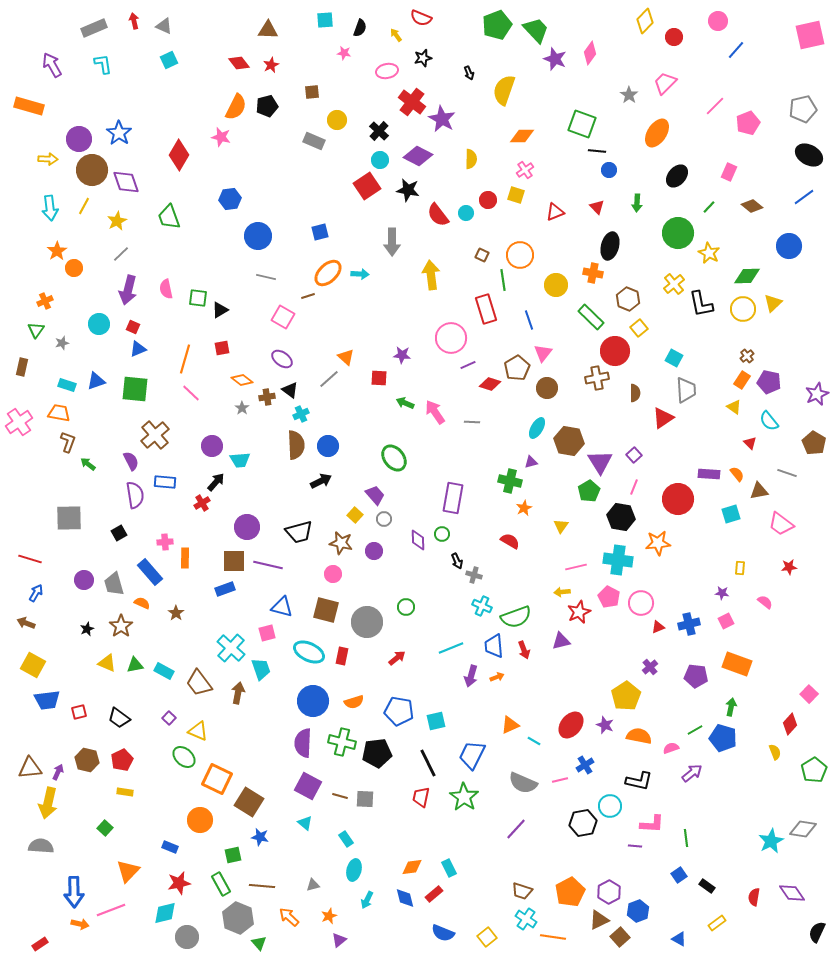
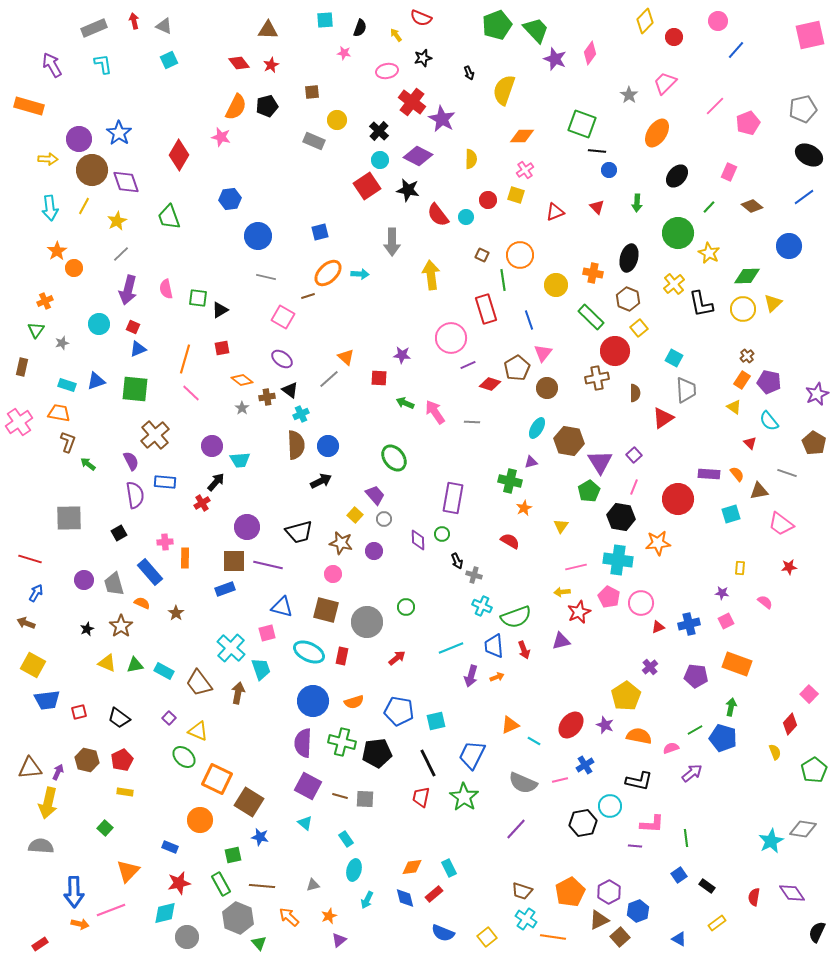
cyan circle at (466, 213): moved 4 px down
black ellipse at (610, 246): moved 19 px right, 12 px down
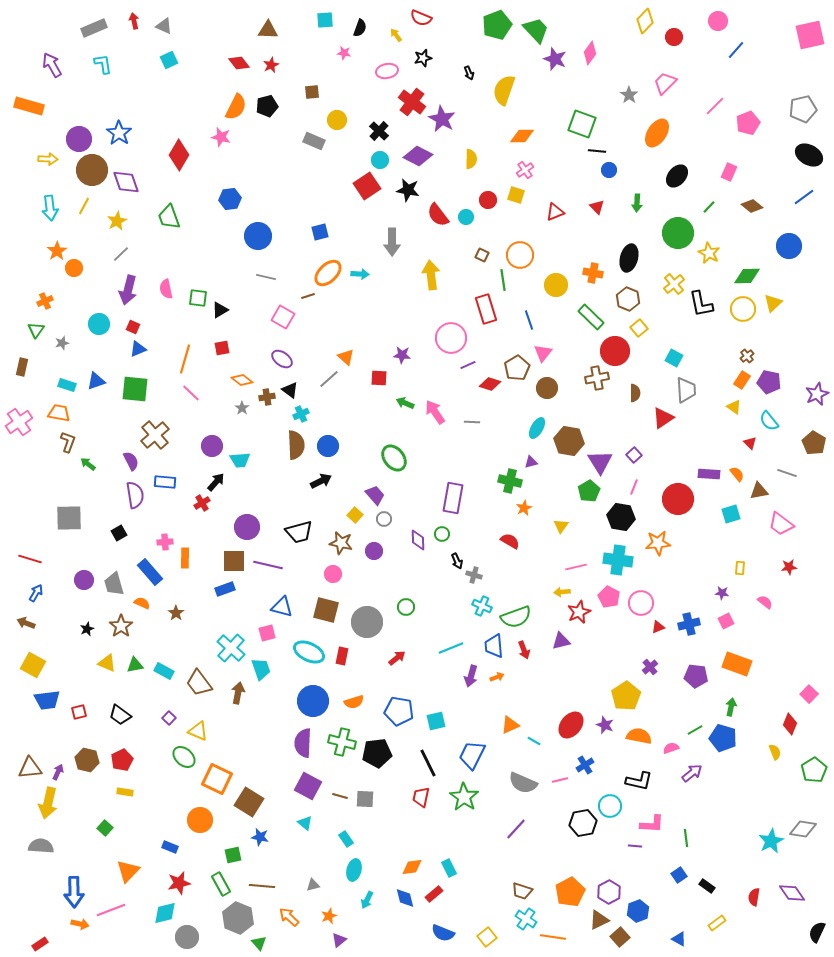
black trapezoid at (119, 718): moved 1 px right, 3 px up
red diamond at (790, 724): rotated 20 degrees counterclockwise
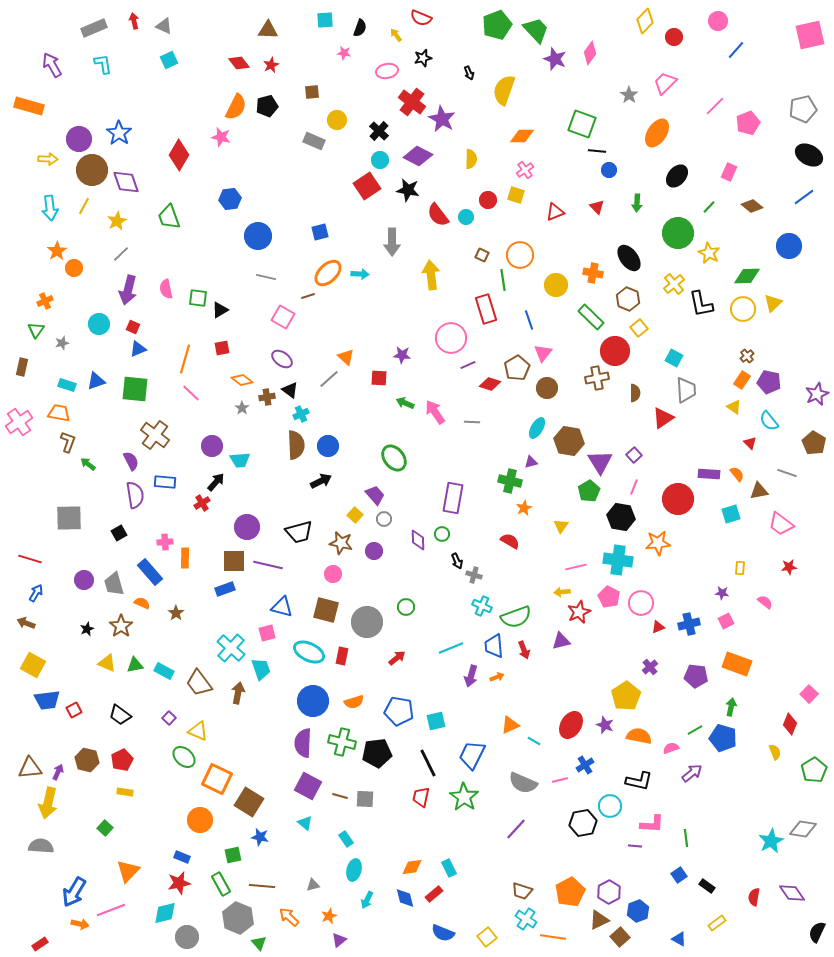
black ellipse at (629, 258): rotated 52 degrees counterclockwise
brown cross at (155, 435): rotated 12 degrees counterclockwise
red square at (79, 712): moved 5 px left, 2 px up; rotated 14 degrees counterclockwise
red ellipse at (571, 725): rotated 8 degrees counterclockwise
blue rectangle at (170, 847): moved 12 px right, 10 px down
blue arrow at (74, 892): rotated 32 degrees clockwise
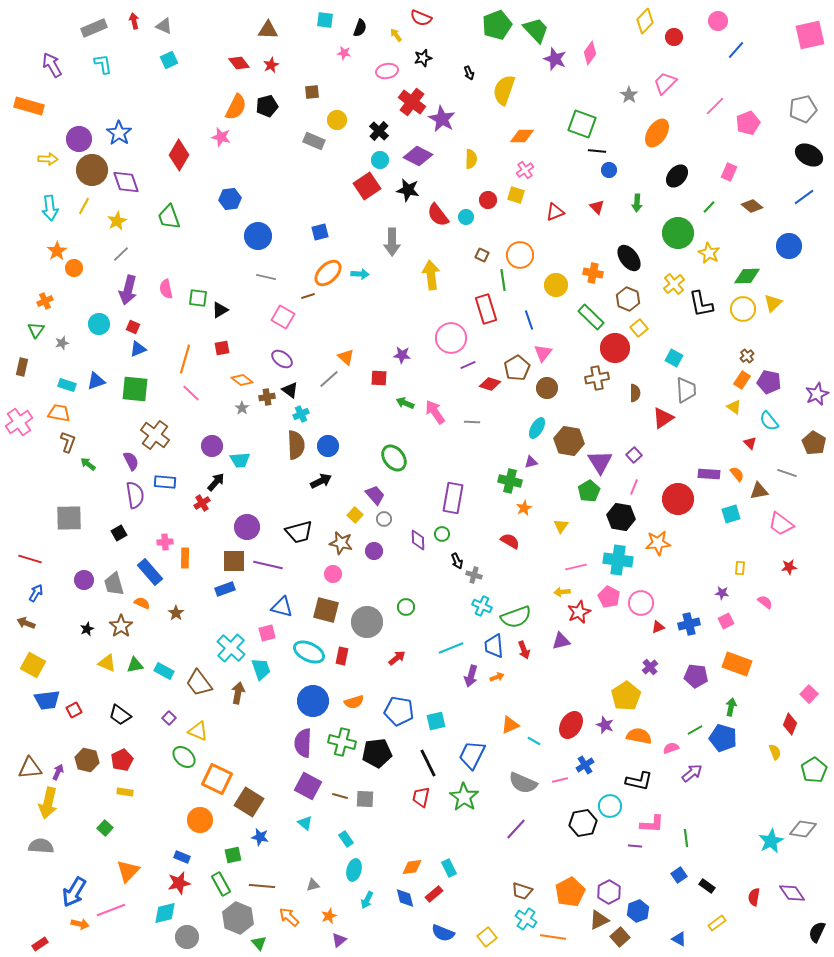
cyan square at (325, 20): rotated 12 degrees clockwise
red circle at (615, 351): moved 3 px up
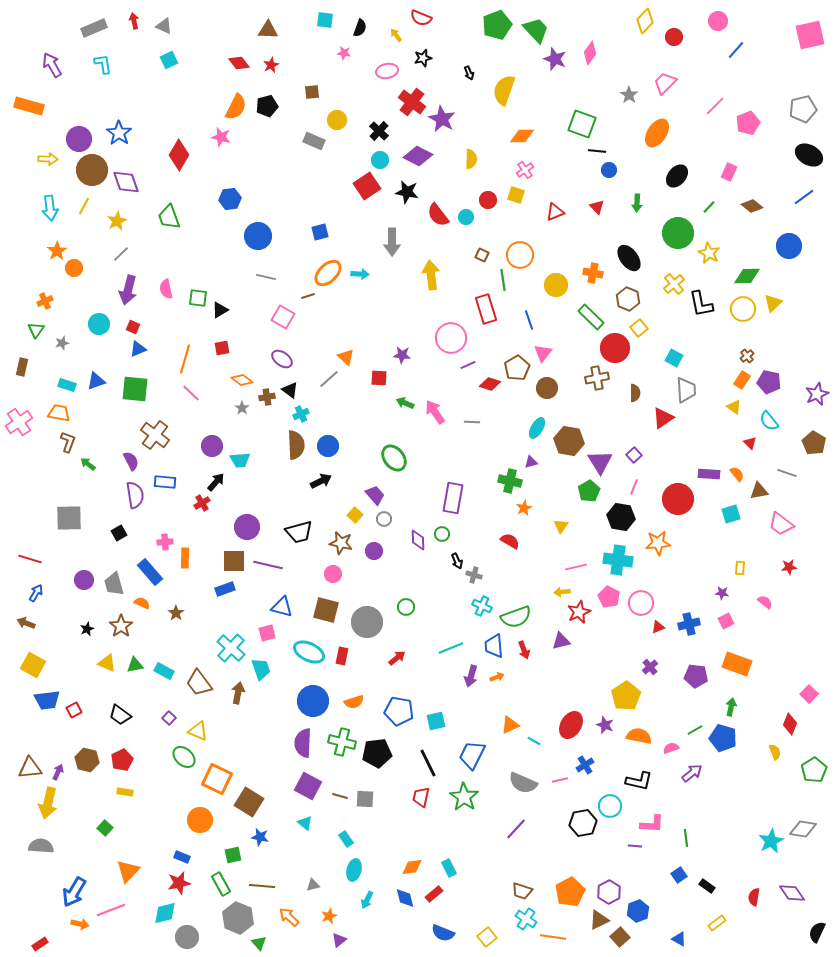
black star at (408, 190): moved 1 px left, 2 px down
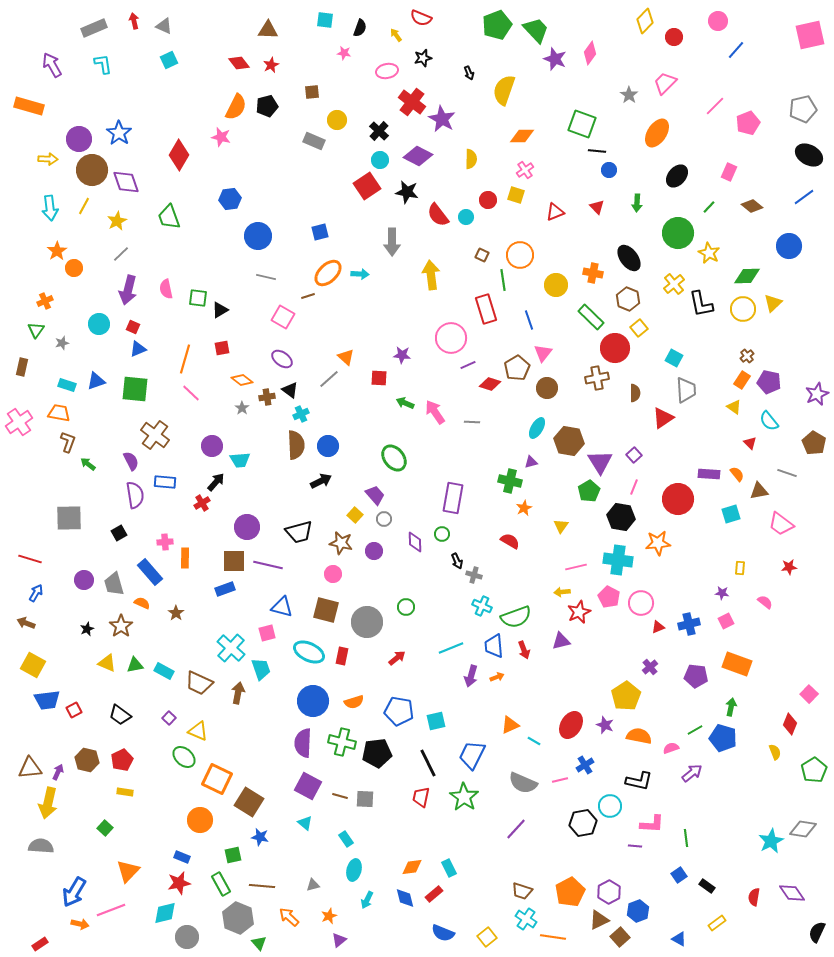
purple diamond at (418, 540): moved 3 px left, 2 px down
brown trapezoid at (199, 683): rotated 28 degrees counterclockwise
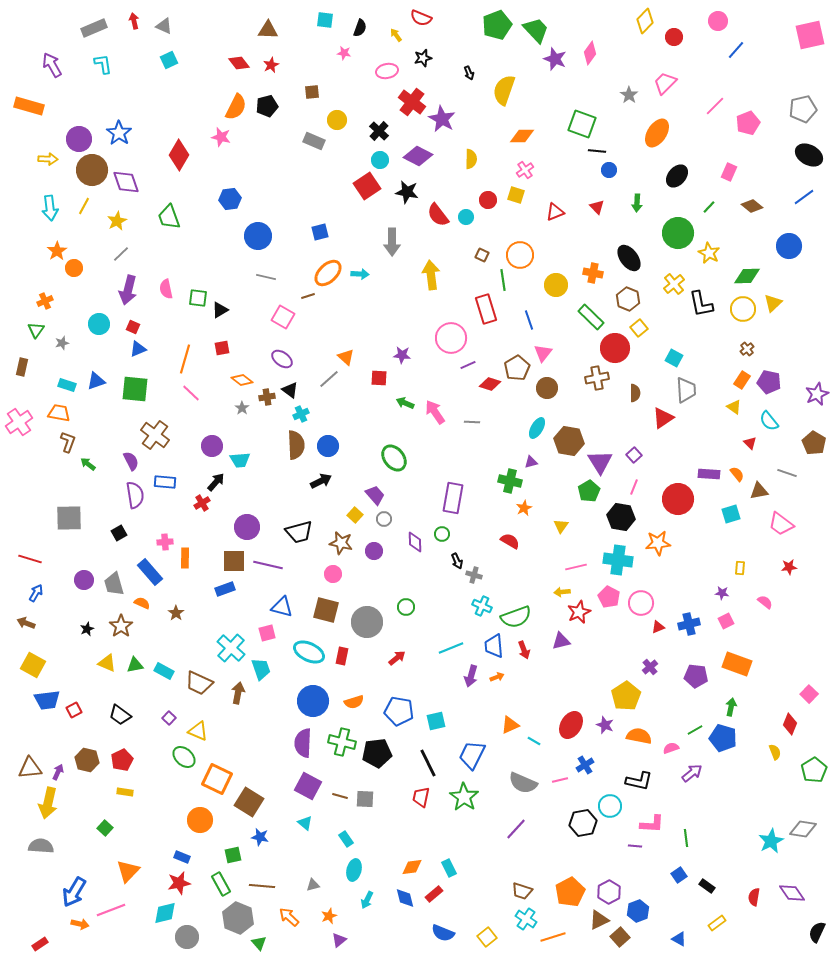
brown cross at (747, 356): moved 7 px up
orange line at (553, 937): rotated 25 degrees counterclockwise
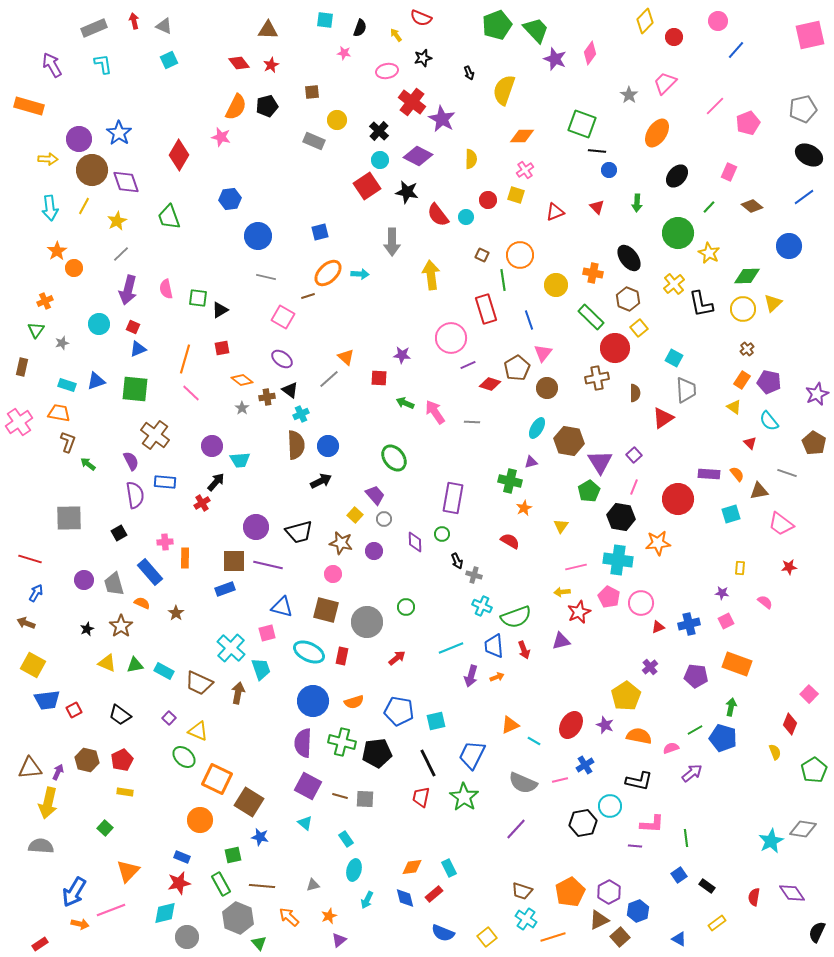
purple circle at (247, 527): moved 9 px right
